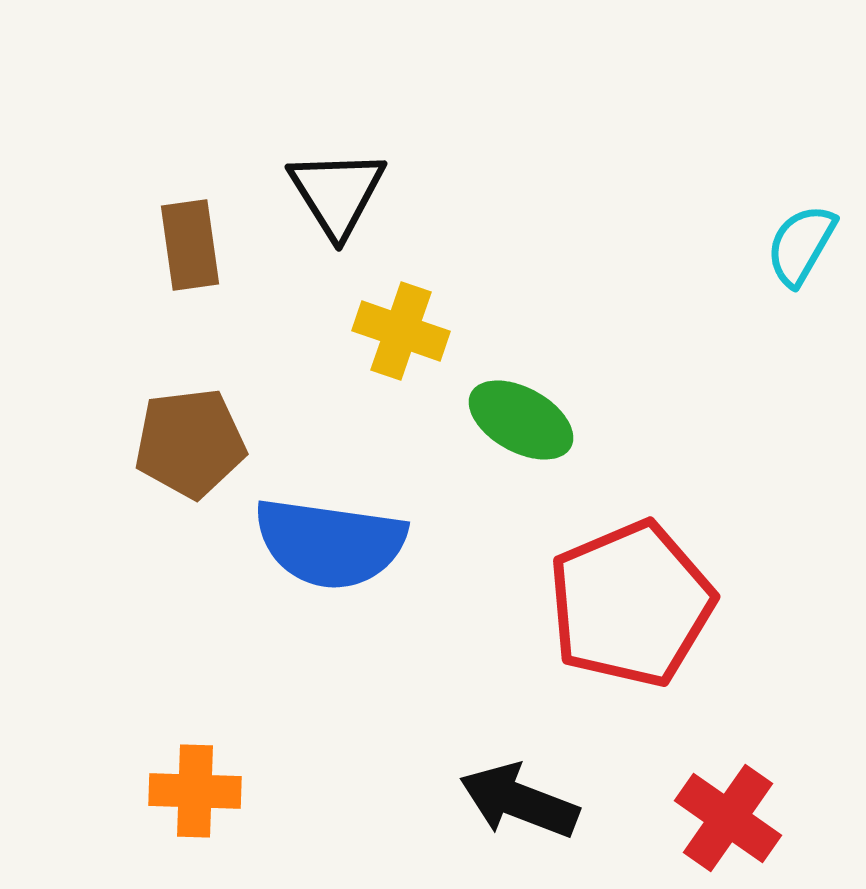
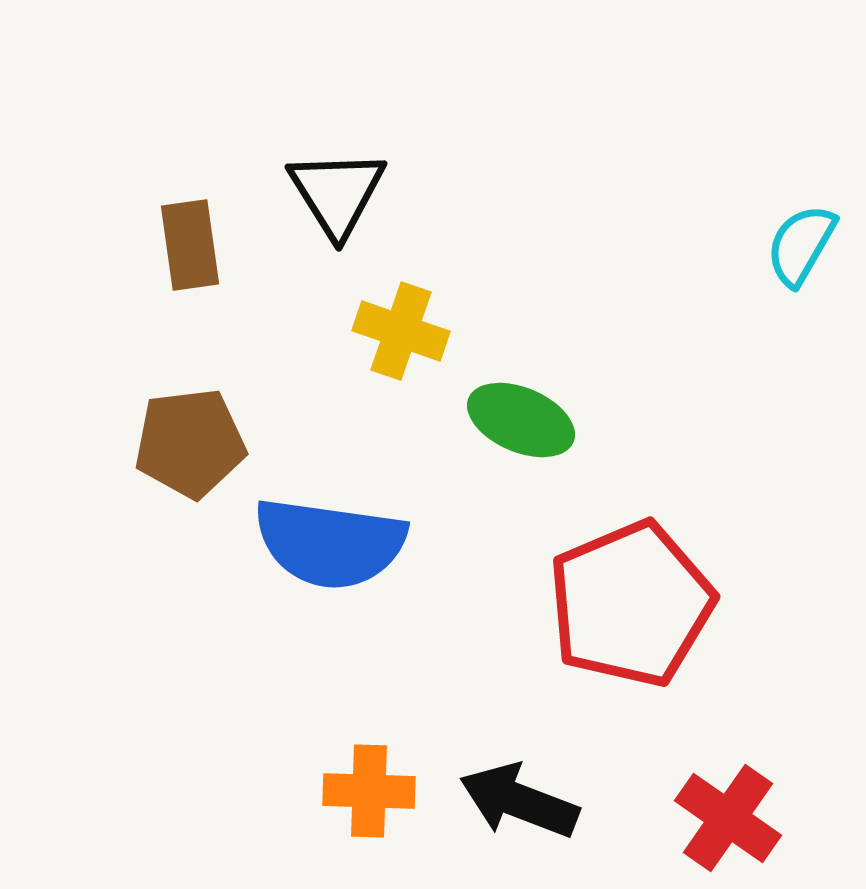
green ellipse: rotated 6 degrees counterclockwise
orange cross: moved 174 px right
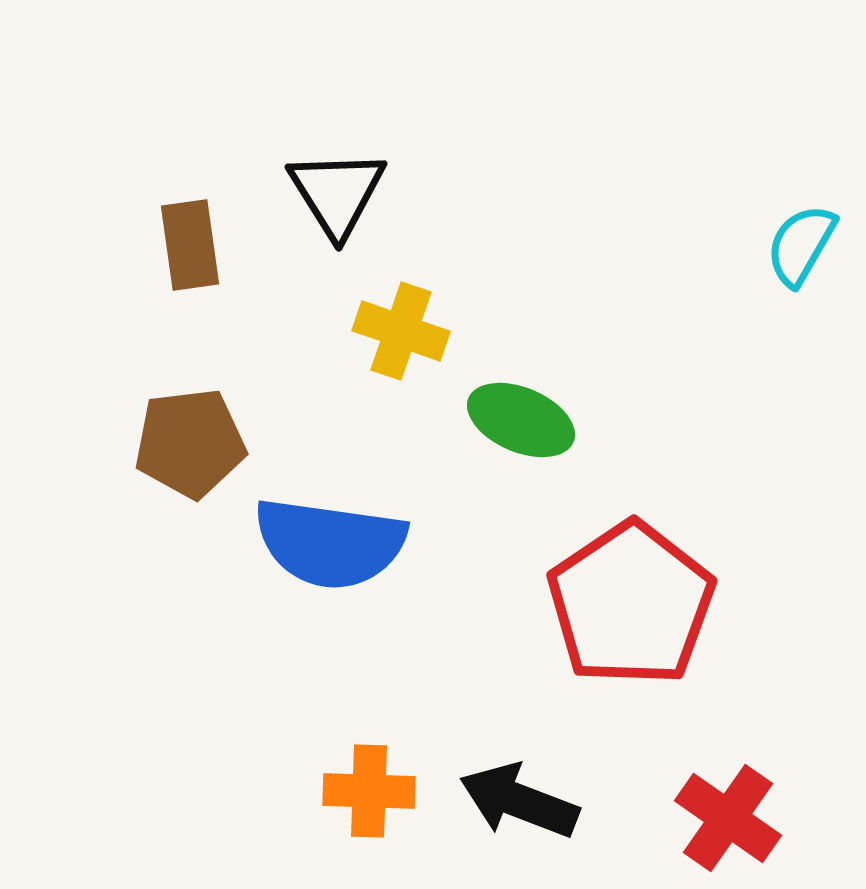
red pentagon: rotated 11 degrees counterclockwise
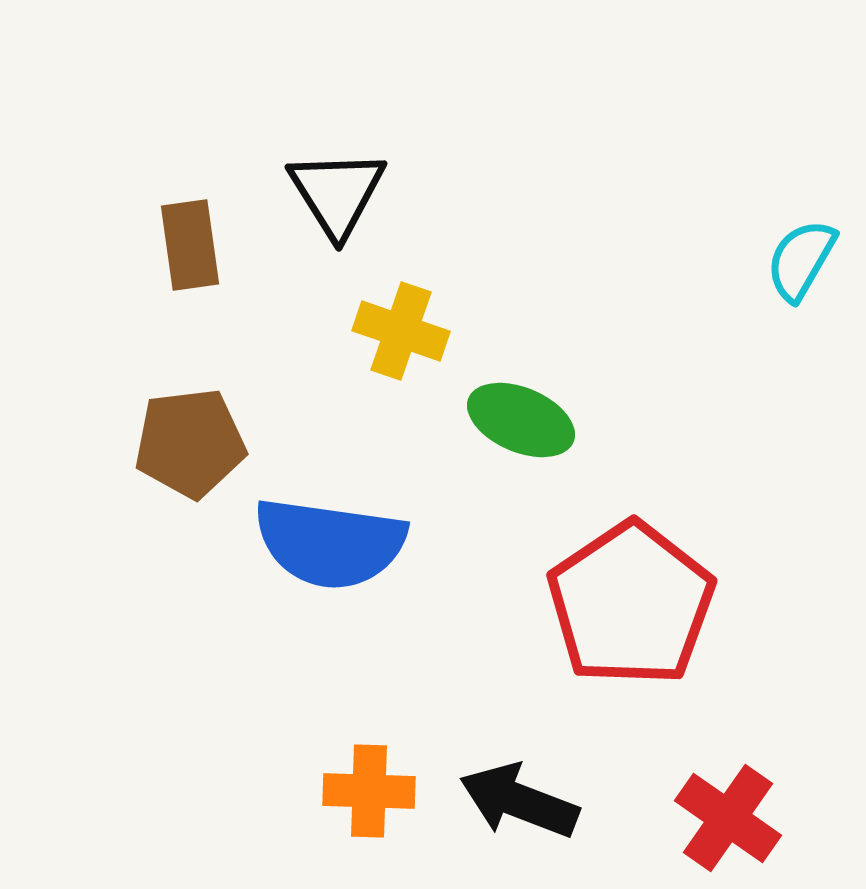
cyan semicircle: moved 15 px down
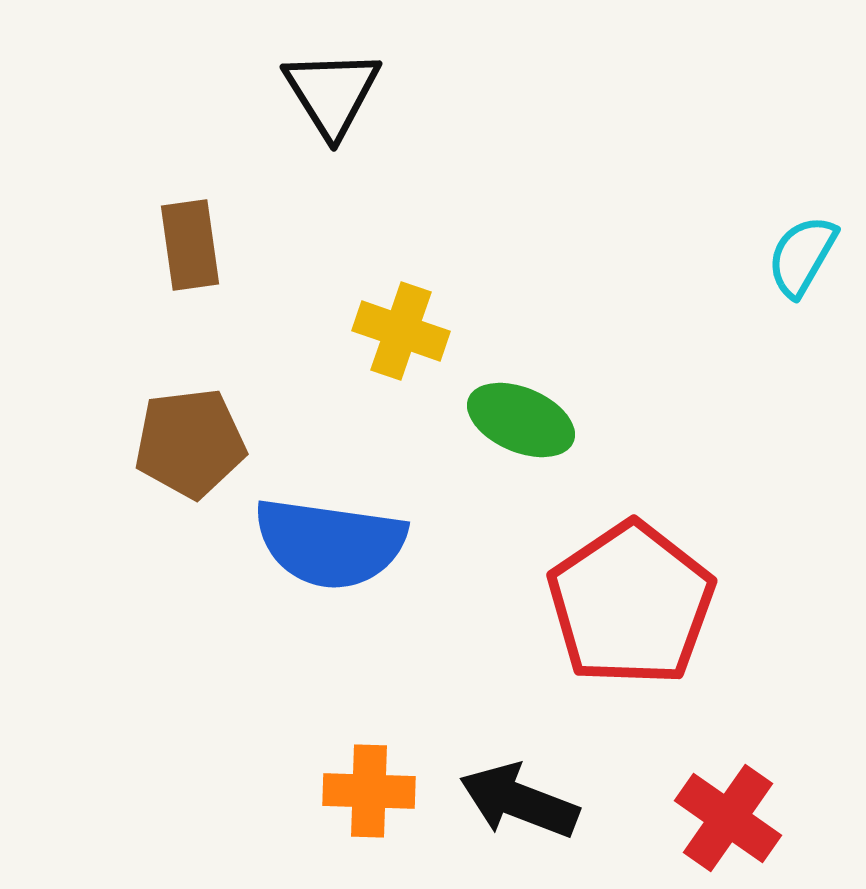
black triangle: moved 5 px left, 100 px up
cyan semicircle: moved 1 px right, 4 px up
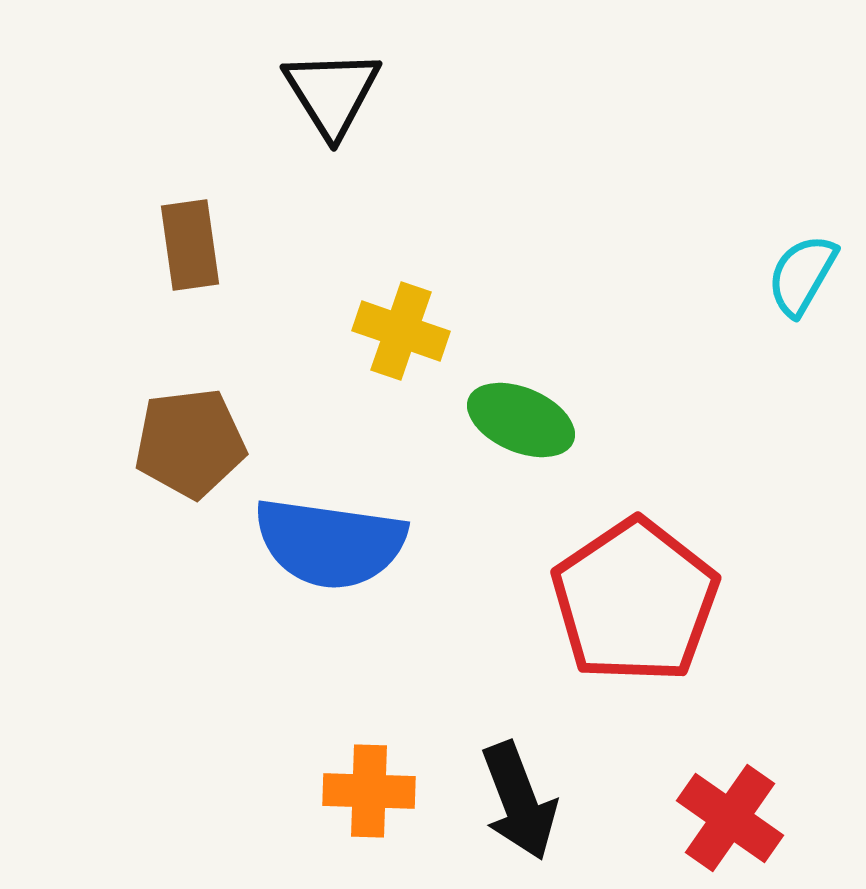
cyan semicircle: moved 19 px down
red pentagon: moved 4 px right, 3 px up
black arrow: rotated 132 degrees counterclockwise
red cross: moved 2 px right
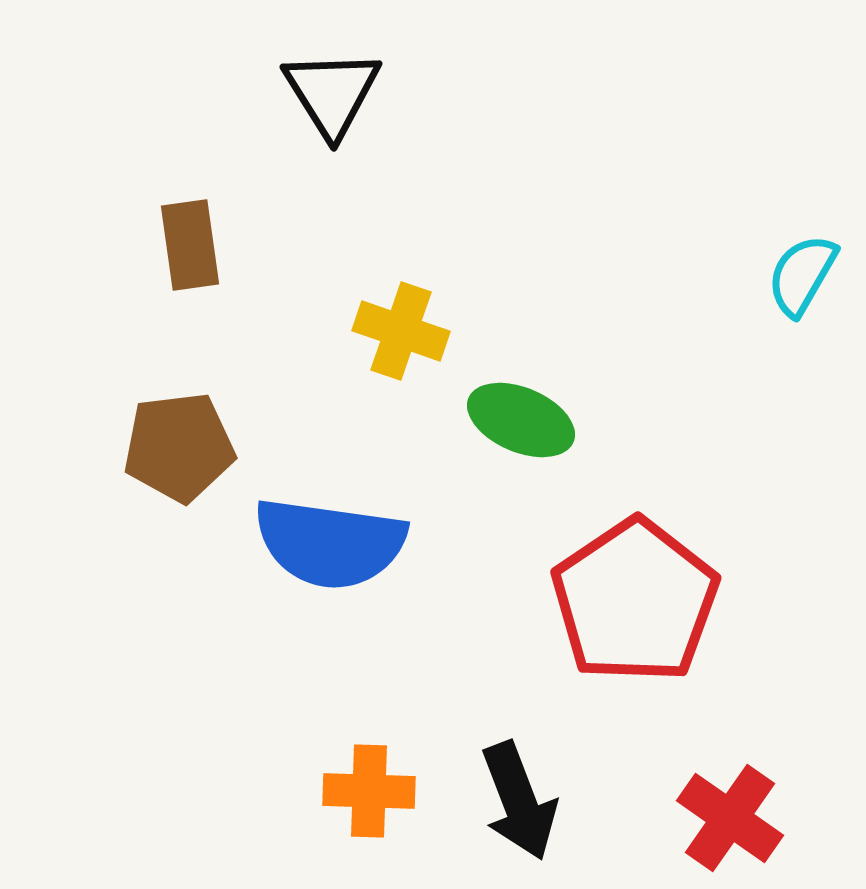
brown pentagon: moved 11 px left, 4 px down
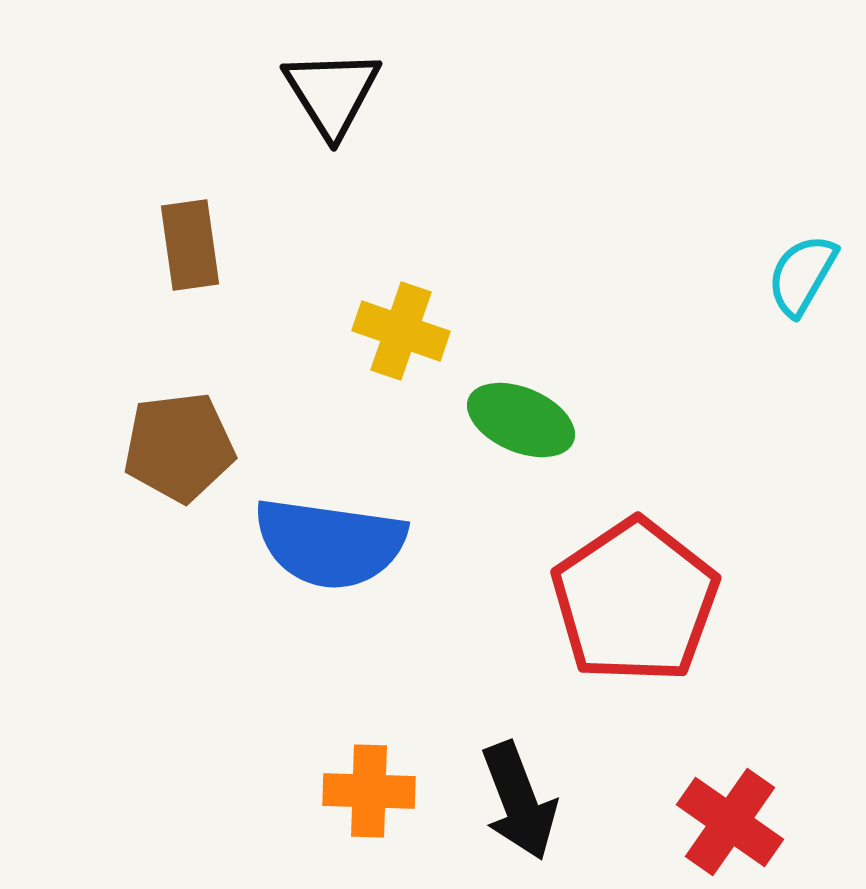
red cross: moved 4 px down
